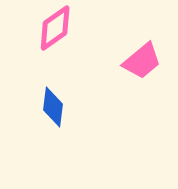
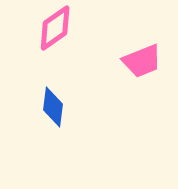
pink trapezoid: rotated 18 degrees clockwise
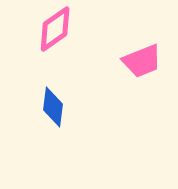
pink diamond: moved 1 px down
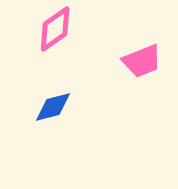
blue diamond: rotated 69 degrees clockwise
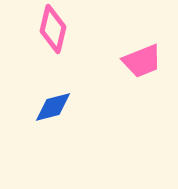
pink diamond: moved 2 px left; rotated 42 degrees counterclockwise
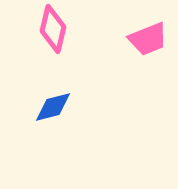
pink trapezoid: moved 6 px right, 22 px up
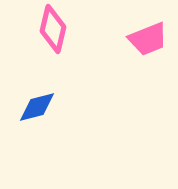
blue diamond: moved 16 px left
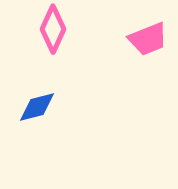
pink diamond: rotated 12 degrees clockwise
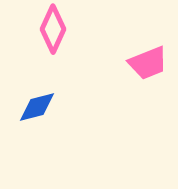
pink trapezoid: moved 24 px down
